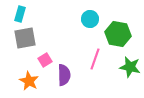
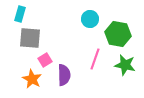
gray square: moved 5 px right; rotated 15 degrees clockwise
green star: moved 5 px left, 2 px up
orange star: moved 3 px right, 2 px up
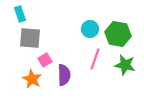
cyan rectangle: rotated 35 degrees counterclockwise
cyan circle: moved 10 px down
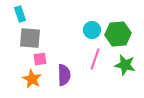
cyan circle: moved 2 px right, 1 px down
green hexagon: rotated 15 degrees counterclockwise
pink square: moved 5 px left, 1 px up; rotated 24 degrees clockwise
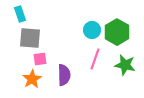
green hexagon: moved 1 px left, 2 px up; rotated 25 degrees counterclockwise
orange star: rotated 12 degrees clockwise
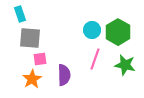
green hexagon: moved 1 px right
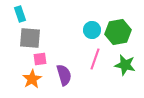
green hexagon: rotated 20 degrees clockwise
purple semicircle: rotated 15 degrees counterclockwise
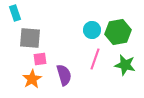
cyan rectangle: moved 5 px left, 1 px up
